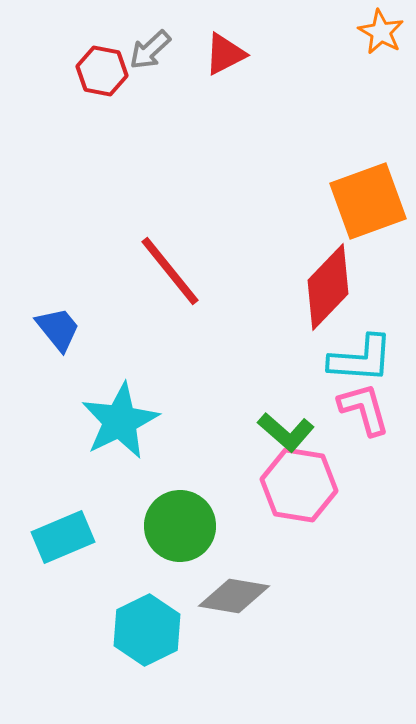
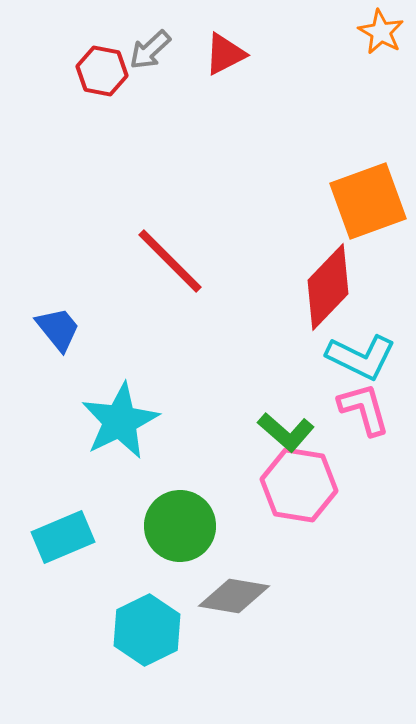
red line: moved 10 px up; rotated 6 degrees counterclockwise
cyan L-shape: moved 2 px up; rotated 22 degrees clockwise
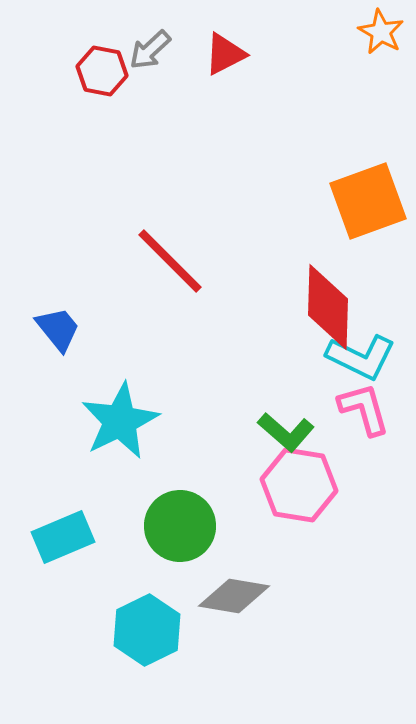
red diamond: moved 20 px down; rotated 42 degrees counterclockwise
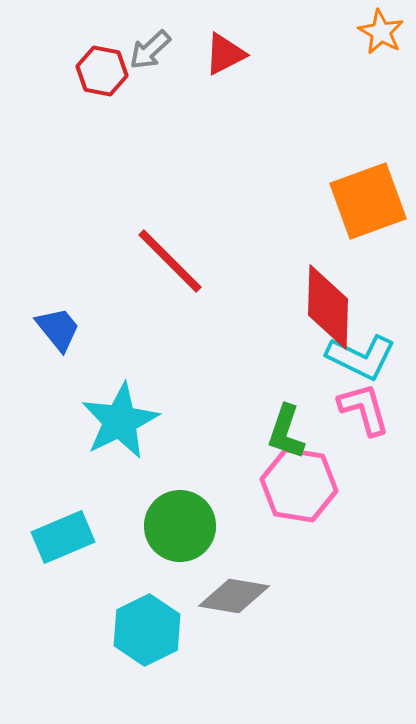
green L-shape: rotated 68 degrees clockwise
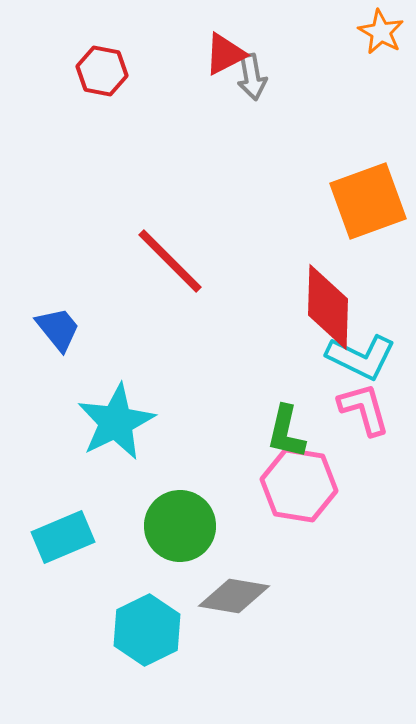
gray arrow: moved 102 px right, 27 px down; rotated 57 degrees counterclockwise
cyan star: moved 4 px left, 1 px down
green L-shape: rotated 6 degrees counterclockwise
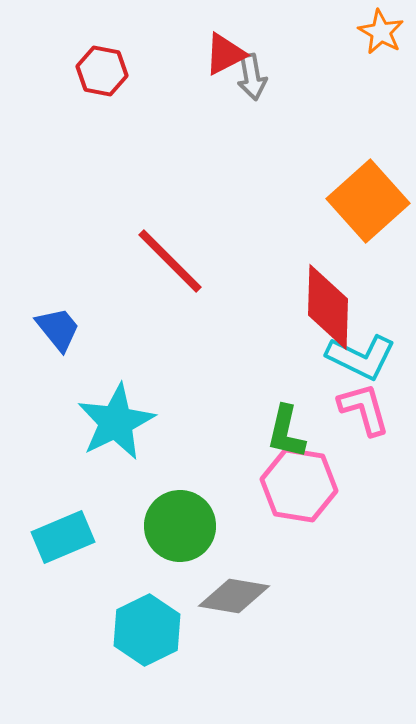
orange square: rotated 22 degrees counterclockwise
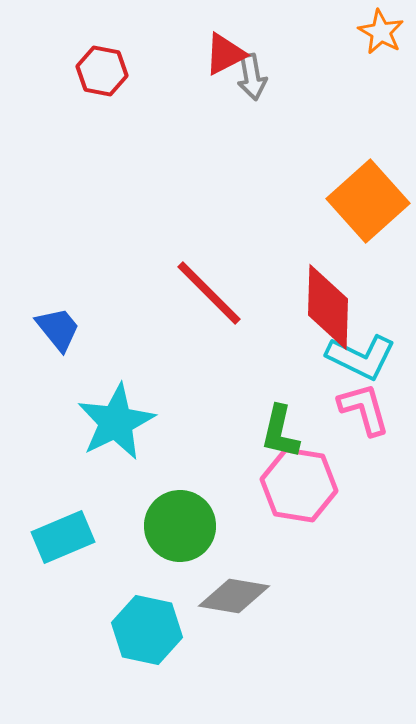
red line: moved 39 px right, 32 px down
green L-shape: moved 6 px left
cyan hexagon: rotated 22 degrees counterclockwise
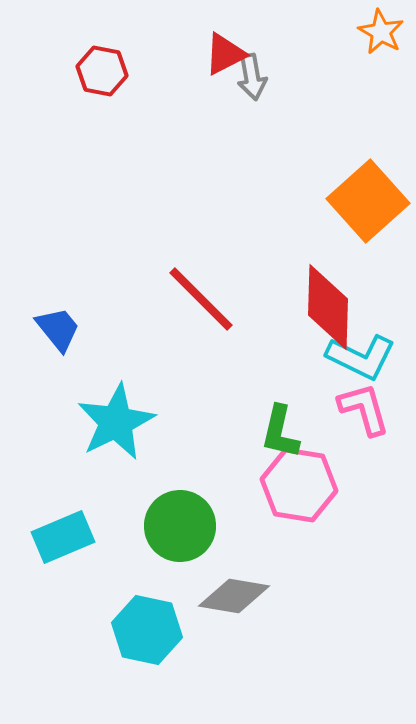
red line: moved 8 px left, 6 px down
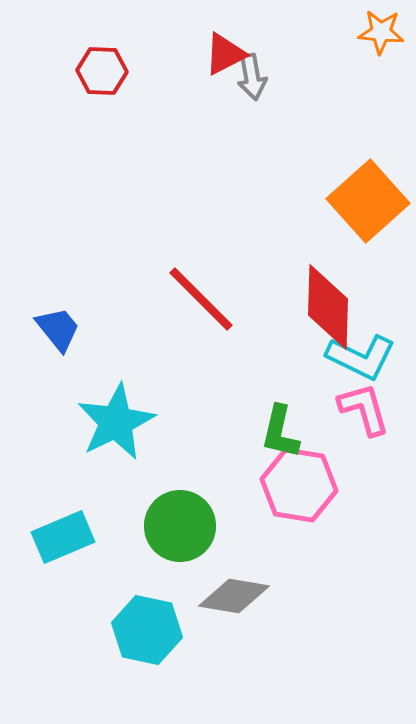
orange star: rotated 24 degrees counterclockwise
red hexagon: rotated 9 degrees counterclockwise
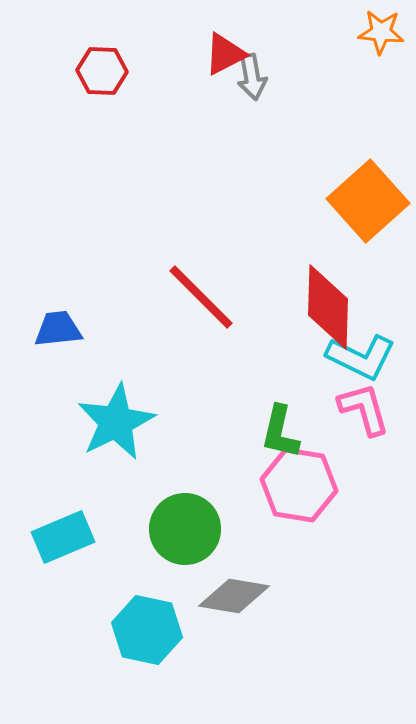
red line: moved 2 px up
blue trapezoid: rotated 57 degrees counterclockwise
green circle: moved 5 px right, 3 px down
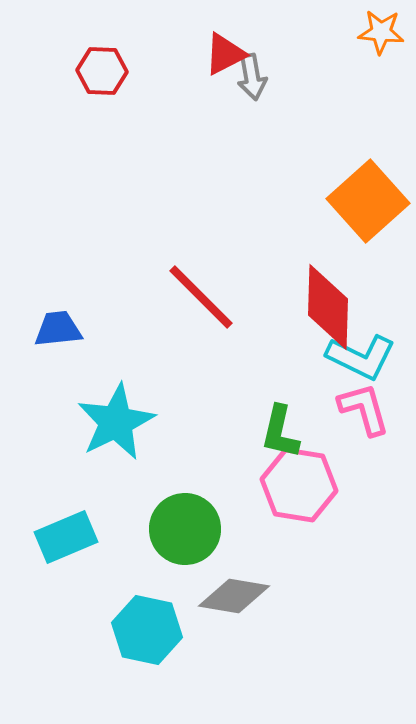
cyan rectangle: moved 3 px right
